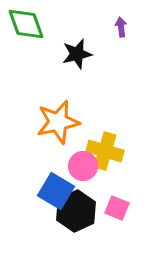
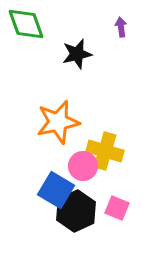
blue square: moved 1 px up
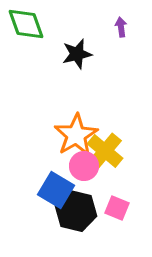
orange star: moved 18 px right, 13 px down; rotated 18 degrees counterclockwise
yellow cross: rotated 24 degrees clockwise
pink circle: moved 1 px right
black hexagon: rotated 21 degrees counterclockwise
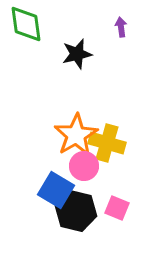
green diamond: rotated 12 degrees clockwise
yellow cross: moved 2 px right, 8 px up; rotated 24 degrees counterclockwise
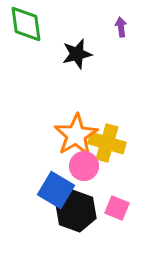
black hexagon: rotated 6 degrees clockwise
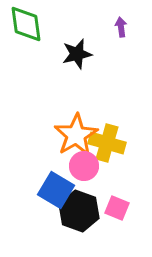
black hexagon: moved 3 px right
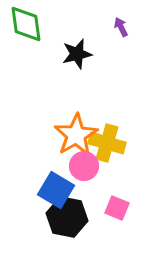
purple arrow: rotated 18 degrees counterclockwise
black hexagon: moved 12 px left, 6 px down; rotated 9 degrees counterclockwise
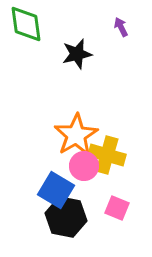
yellow cross: moved 12 px down
black hexagon: moved 1 px left
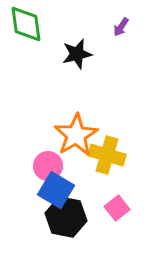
purple arrow: rotated 120 degrees counterclockwise
pink circle: moved 36 px left
pink square: rotated 30 degrees clockwise
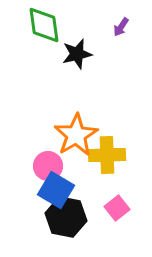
green diamond: moved 18 px right, 1 px down
yellow cross: rotated 18 degrees counterclockwise
